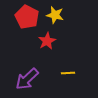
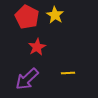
yellow star: rotated 18 degrees clockwise
red star: moved 10 px left, 6 px down
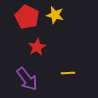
yellow star: rotated 18 degrees counterclockwise
purple arrow: rotated 85 degrees counterclockwise
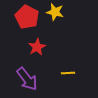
yellow star: moved 3 px up
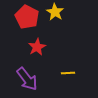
yellow star: rotated 18 degrees clockwise
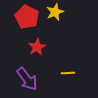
yellow star: rotated 18 degrees clockwise
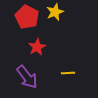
purple arrow: moved 2 px up
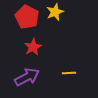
red star: moved 4 px left
yellow line: moved 1 px right
purple arrow: rotated 80 degrees counterclockwise
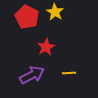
yellow star: rotated 18 degrees counterclockwise
red star: moved 13 px right
purple arrow: moved 5 px right, 2 px up
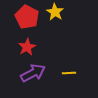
red star: moved 19 px left
purple arrow: moved 1 px right, 2 px up
